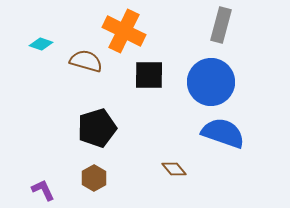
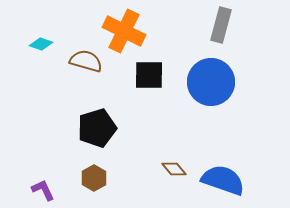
blue semicircle: moved 47 px down
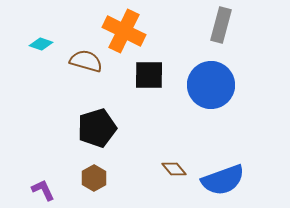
blue circle: moved 3 px down
blue semicircle: rotated 141 degrees clockwise
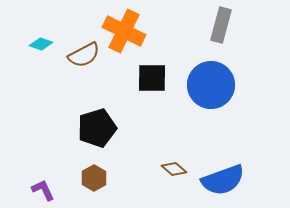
brown semicircle: moved 2 px left, 6 px up; rotated 136 degrees clockwise
black square: moved 3 px right, 3 px down
brown diamond: rotated 10 degrees counterclockwise
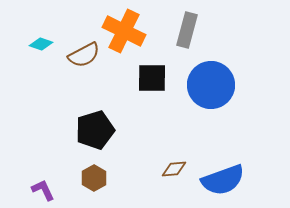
gray rectangle: moved 34 px left, 5 px down
black pentagon: moved 2 px left, 2 px down
brown diamond: rotated 45 degrees counterclockwise
